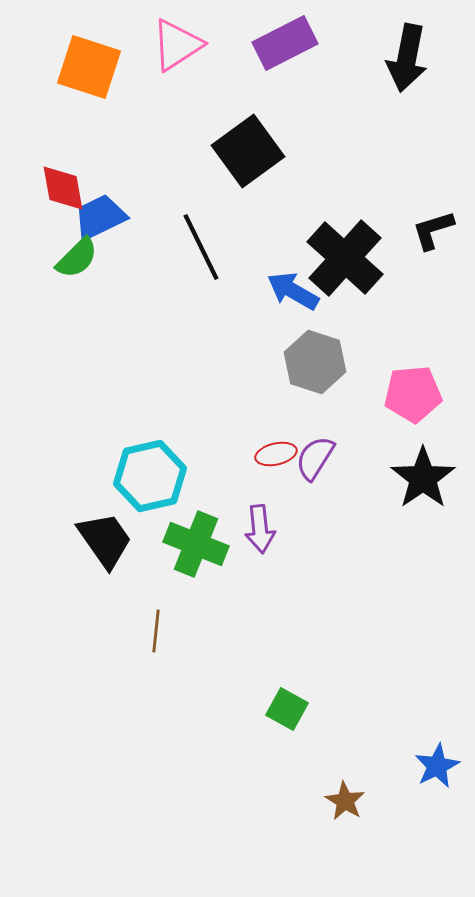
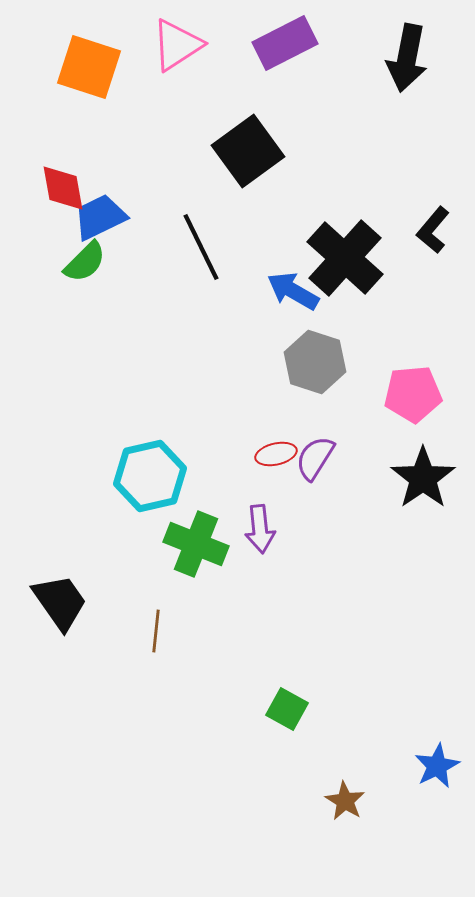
black L-shape: rotated 33 degrees counterclockwise
green semicircle: moved 8 px right, 4 px down
black trapezoid: moved 45 px left, 62 px down
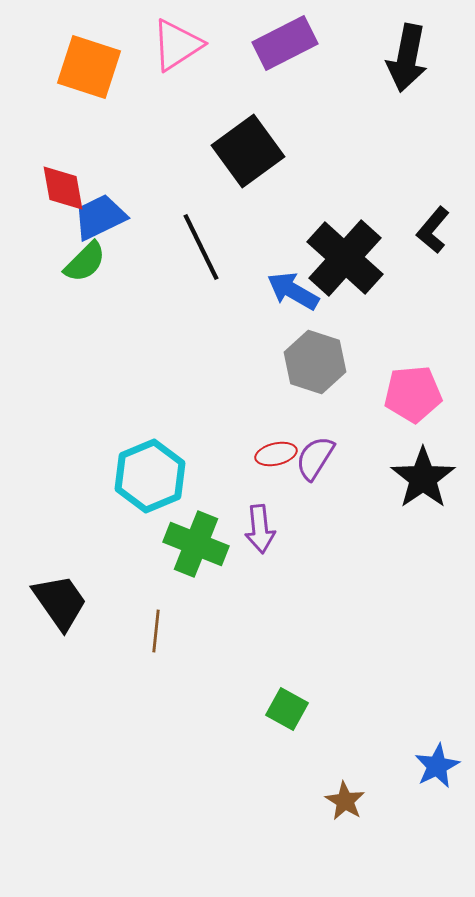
cyan hexagon: rotated 10 degrees counterclockwise
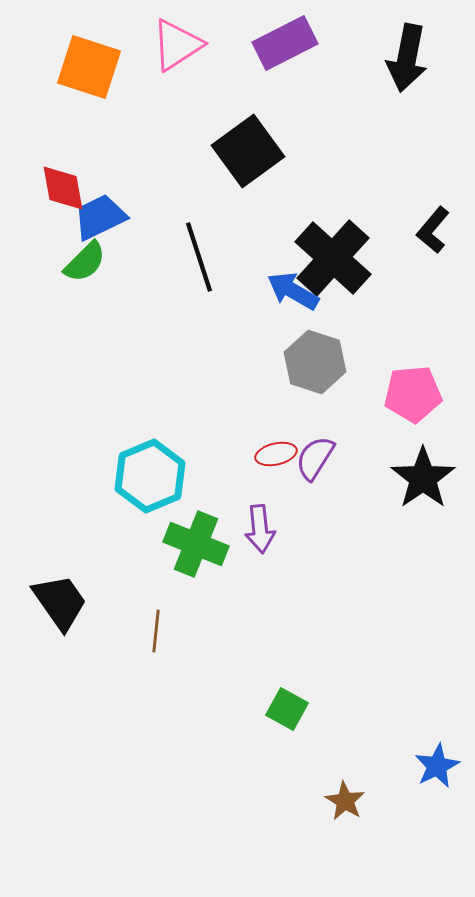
black line: moved 2 px left, 10 px down; rotated 8 degrees clockwise
black cross: moved 12 px left
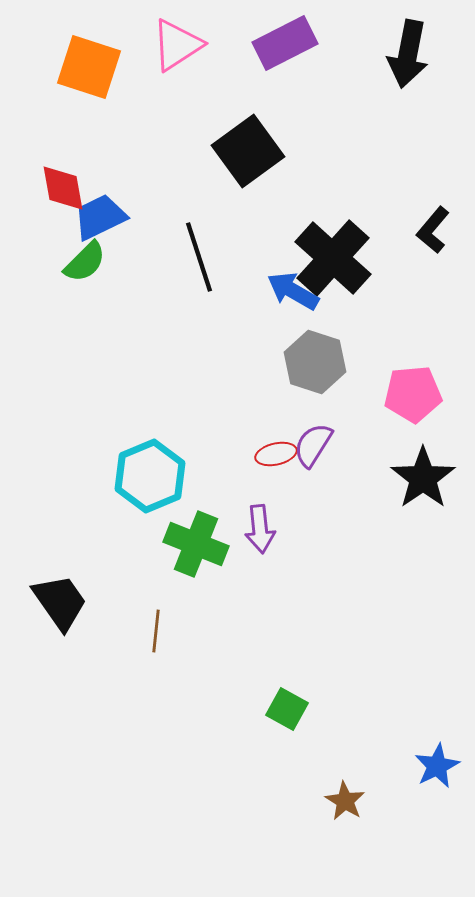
black arrow: moved 1 px right, 4 px up
purple semicircle: moved 2 px left, 13 px up
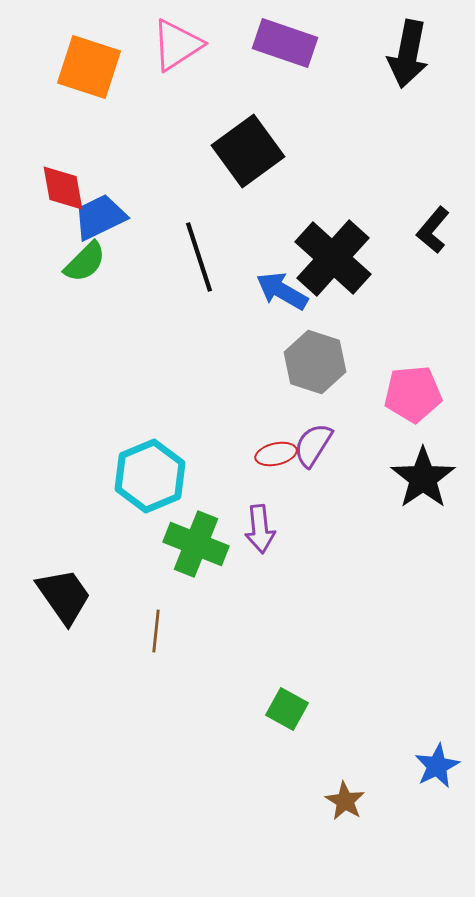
purple rectangle: rotated 46 degrees clockwise
blue arrow: moved 11 px left
black trapezoid: moved 4 px right, 6 px up
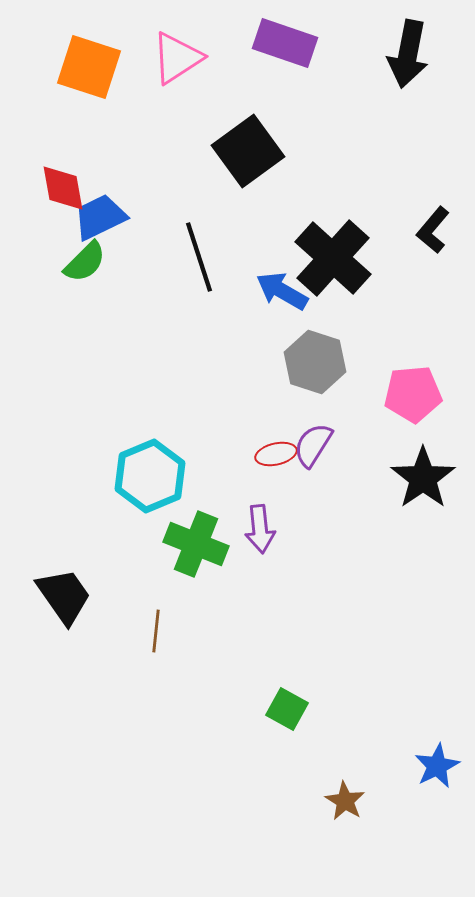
pink triangle: moved 13 px down
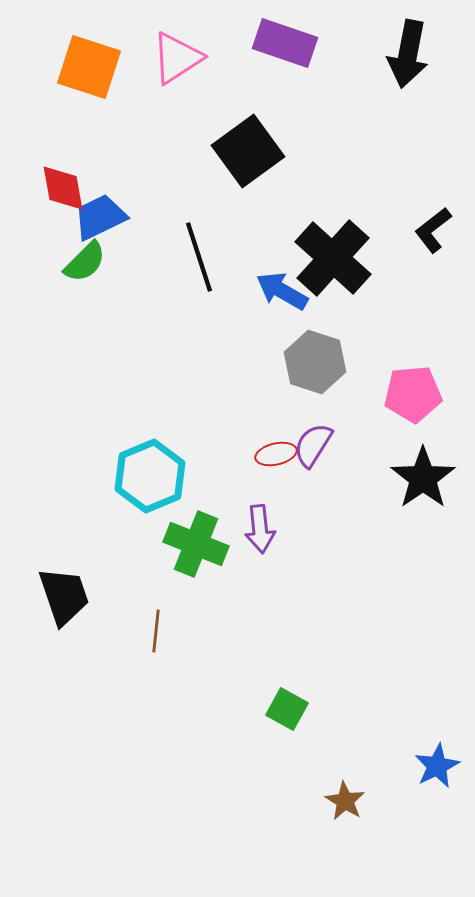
black L-shape: rotated 12 degrees clockwise
black trapezoid: rotated 16 degrees clockwise
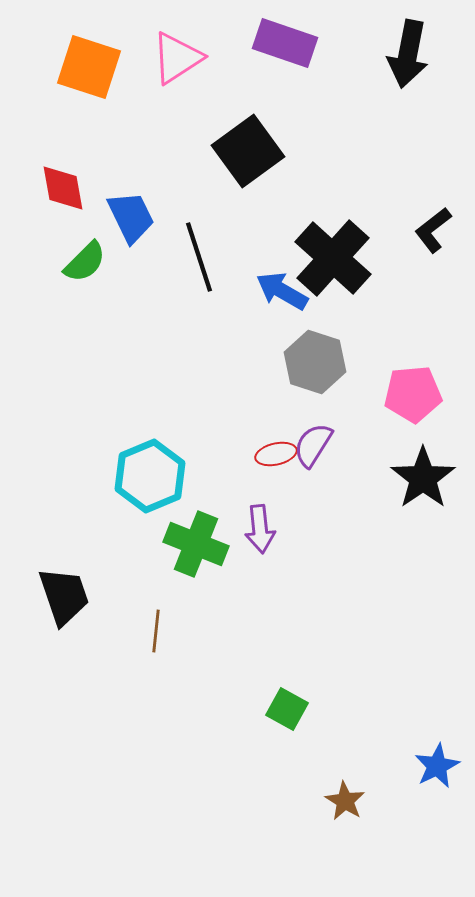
blue trapezoid: moved 31 px right; rotated 90 degrees clockwise
